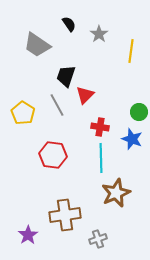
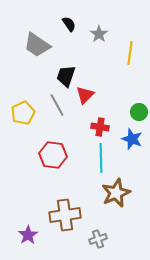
yellow line: moved 1 px left, 2 px down
yellow pentagon: rotated 15 degrees clockwise
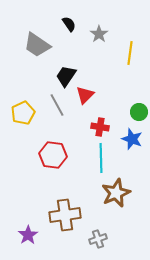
black trapezoid: rotated 15 degrees clockwise
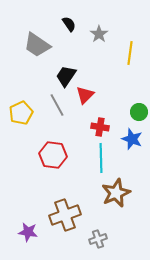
yellow pentagon: moved 2 px left
brown cross: rotated 12 degrees counterclockwise
purple star: moved 3 px up; rotated 30 degrees counterclockwise
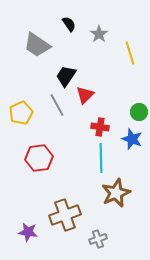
yellow line: rotated 25 degrees counterclockwise
red hexagon: moved 14 px left, 3 px down; rotated 16 degrees counterclockwise
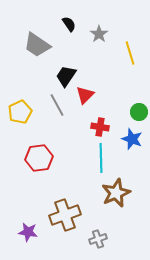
yellow pentagon: moved 1 px left, 1 px up
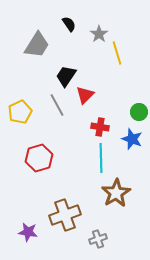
gray trapezoid: rotated 92 degrees counterclockwise
yellow line: moved 13 px left
red hexagon: rotated 8 degrees counterclockwise
brown star: rotated 8 degrees counterclockwise
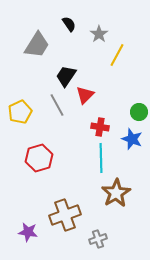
yellow line: moved 2 px down; rotated 45 degrees clockwise
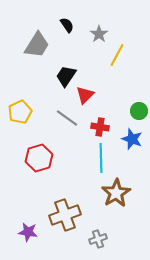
black semicircle: moved 2 px left, 1 px down
gray line: moved 10 px right, 13 px down; rotated 25 degrees counterclockwise
green circle: moved 1 px up
